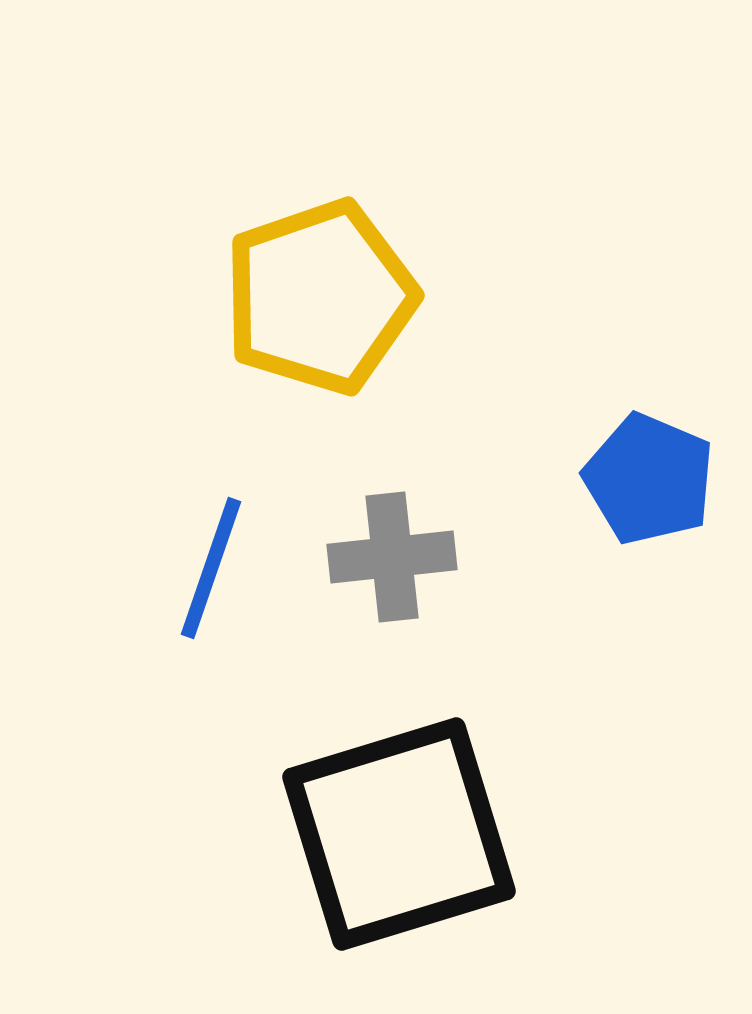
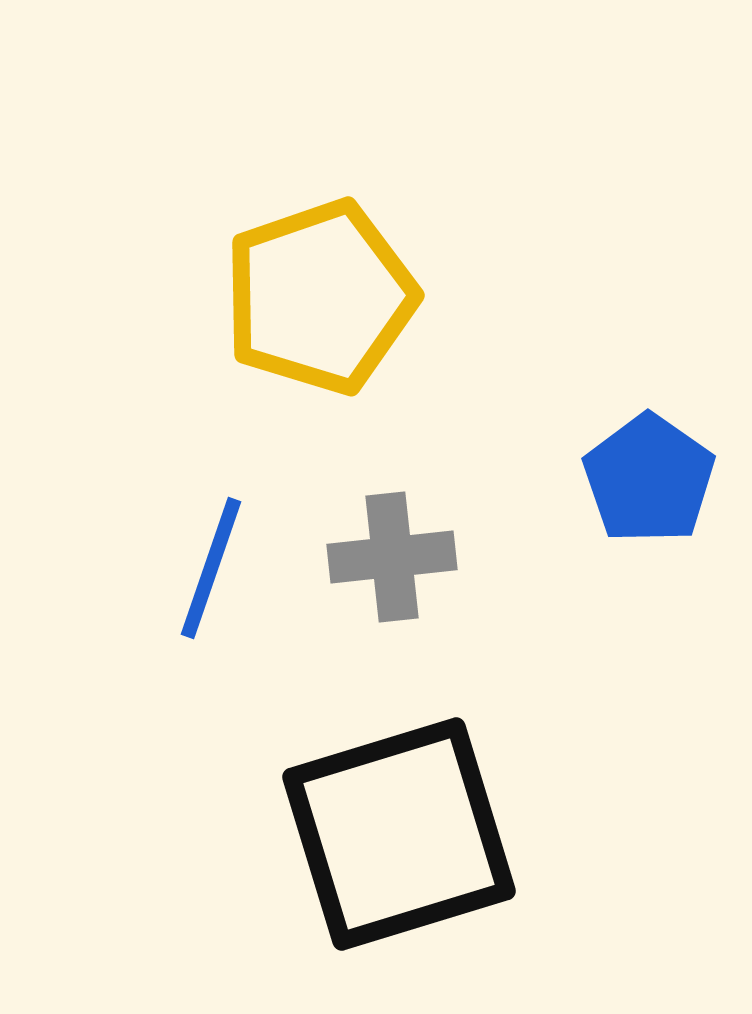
blue pentagon: rotated 12 degrees clockwise
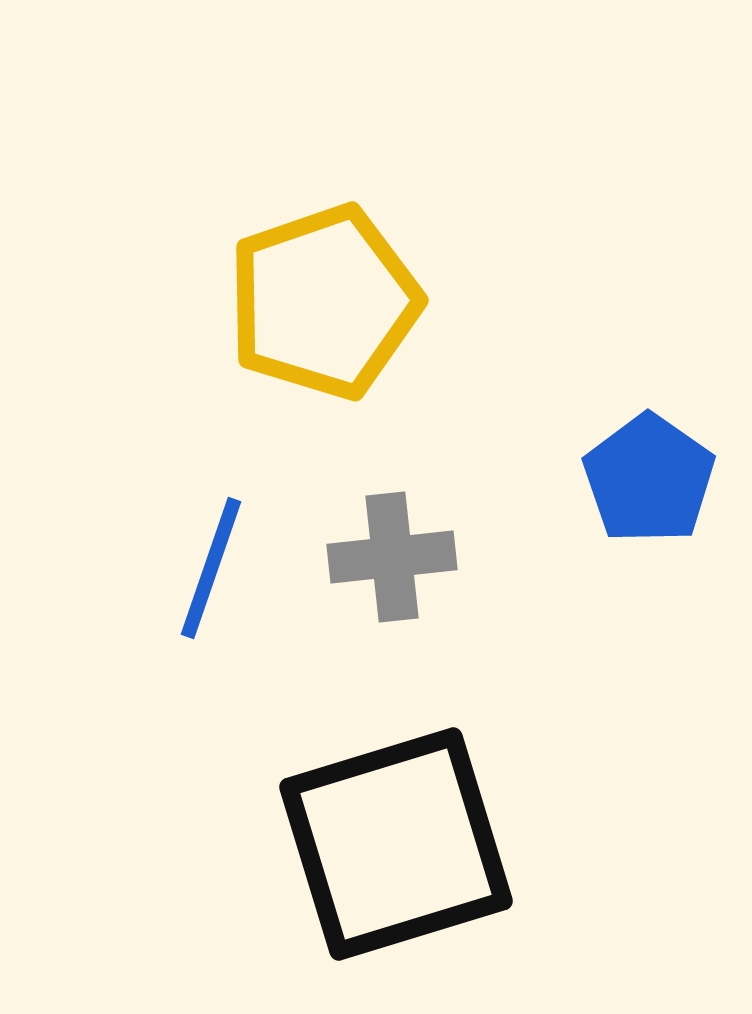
yellow pentagon: moved 4 px right, 5 px down
black square: moved 3 px left, 10 px down
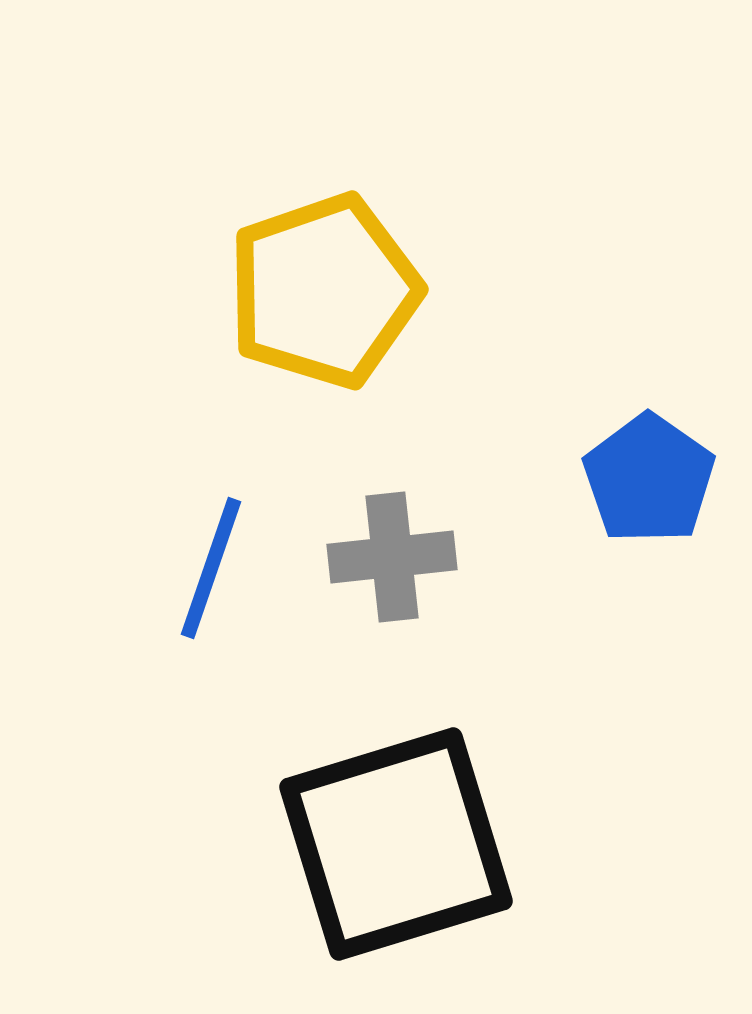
yellow pentagon: moved 11 px up
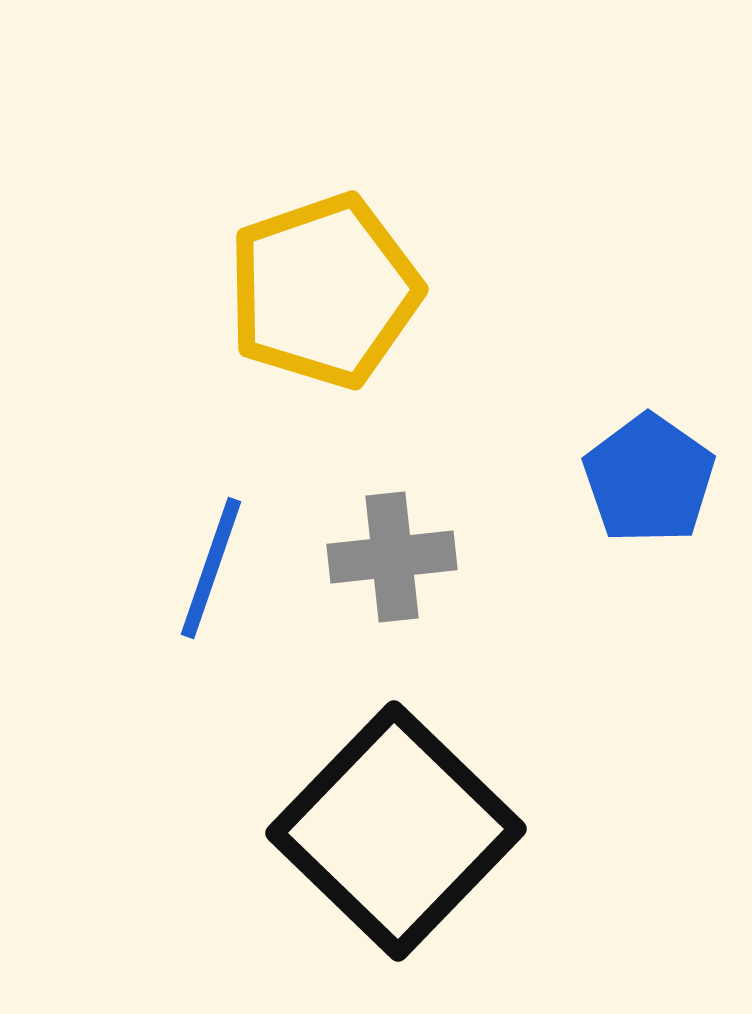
black square: moved 13 px up; rotated 29 degrees counterclockwise
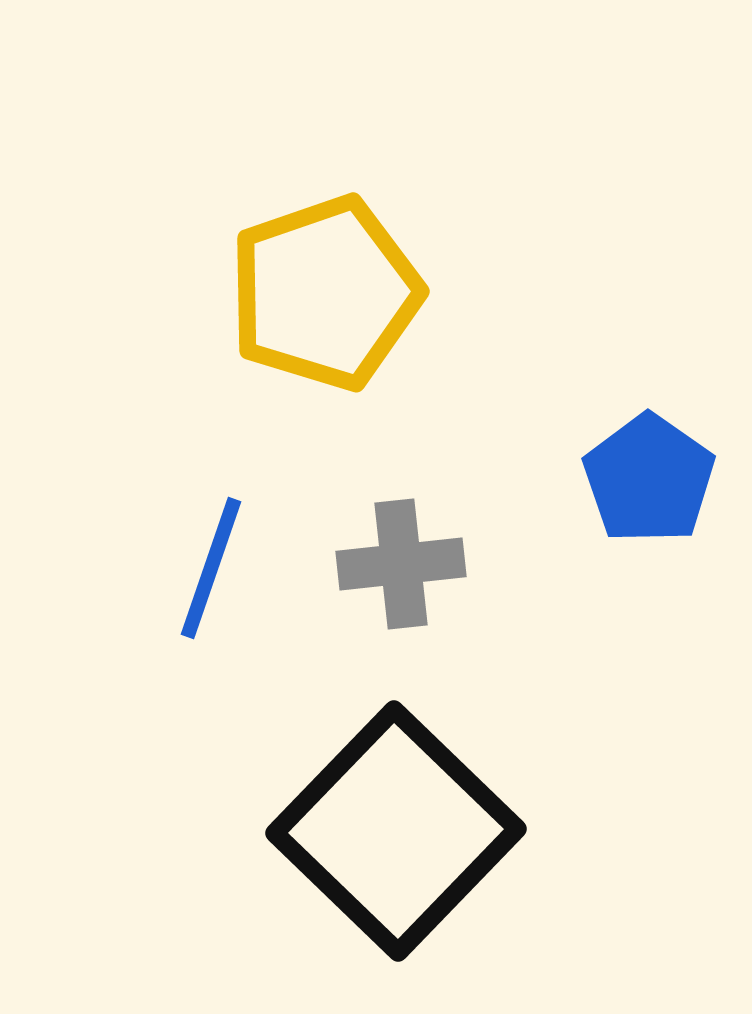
yellow pentagon: moved 1 px right, 2 px down
gray cross: moved 9 px right, 7 px down
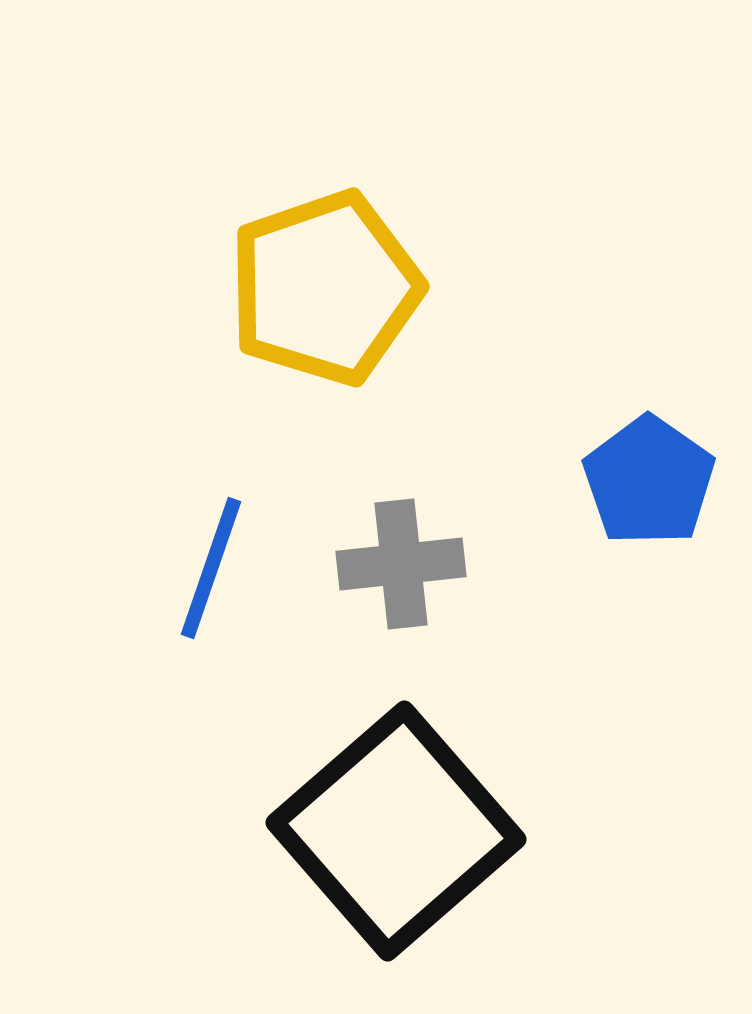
yellow pentagon: moved 5 px up
blue pentagon: moved 2 px down
black square: rotated 5 degrees clockwise
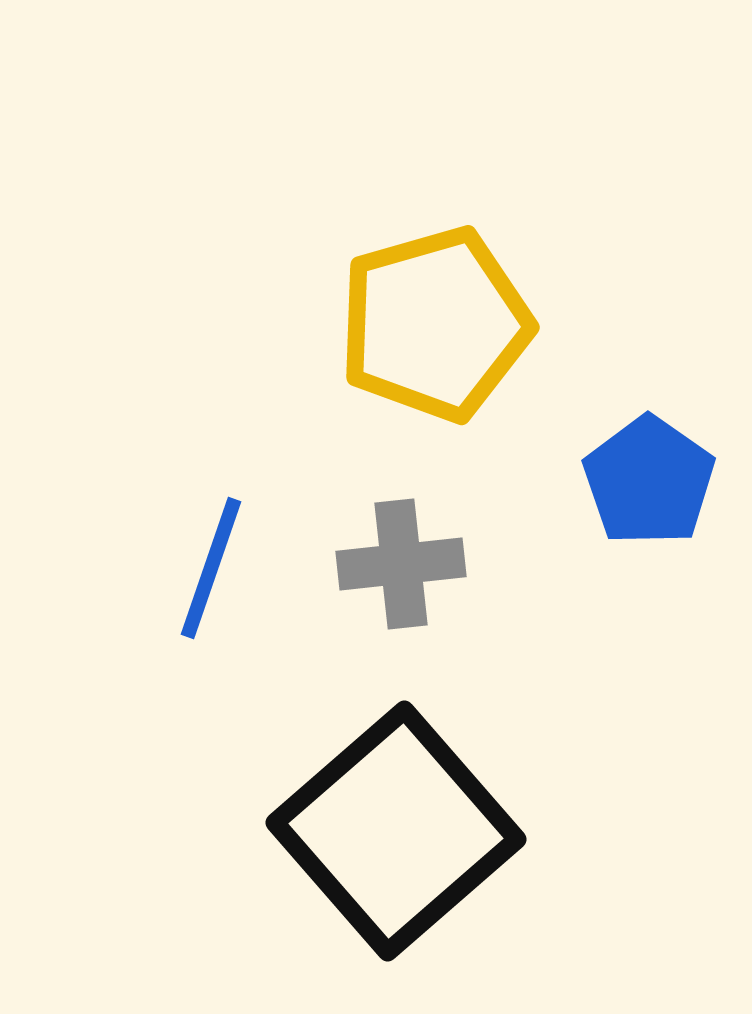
yellow pentagon: moved 110 px right, 36 px down; rotated 3 degrees clockwise
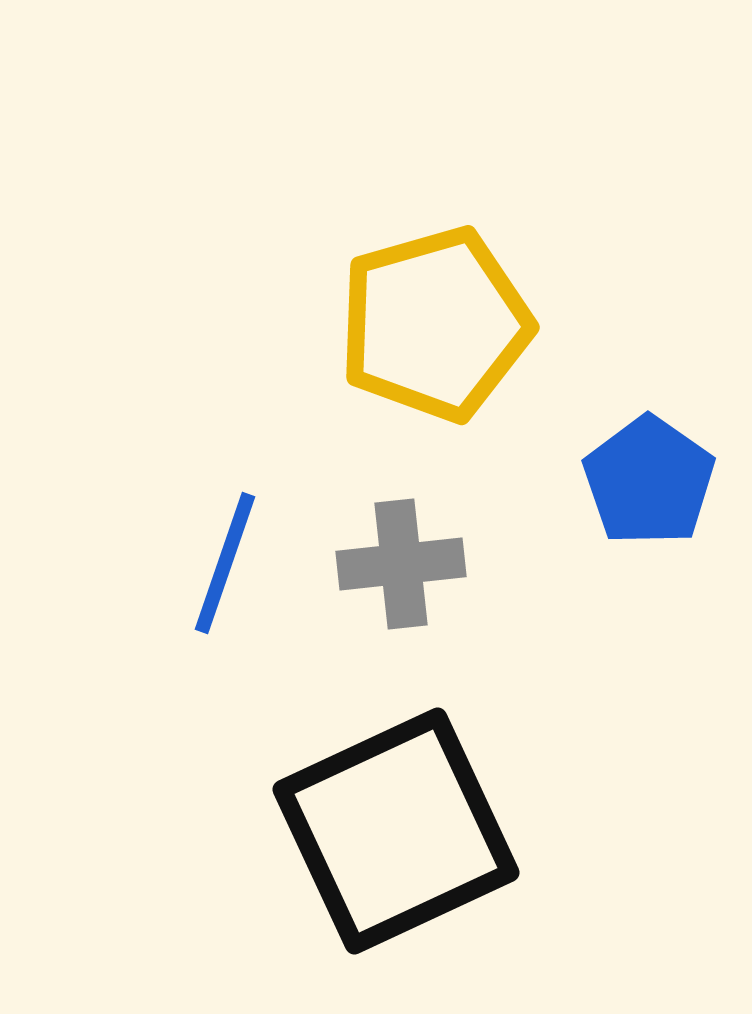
blue line: moved 14 px right, 5 px up
black square: rotated 16 degrees clockwise
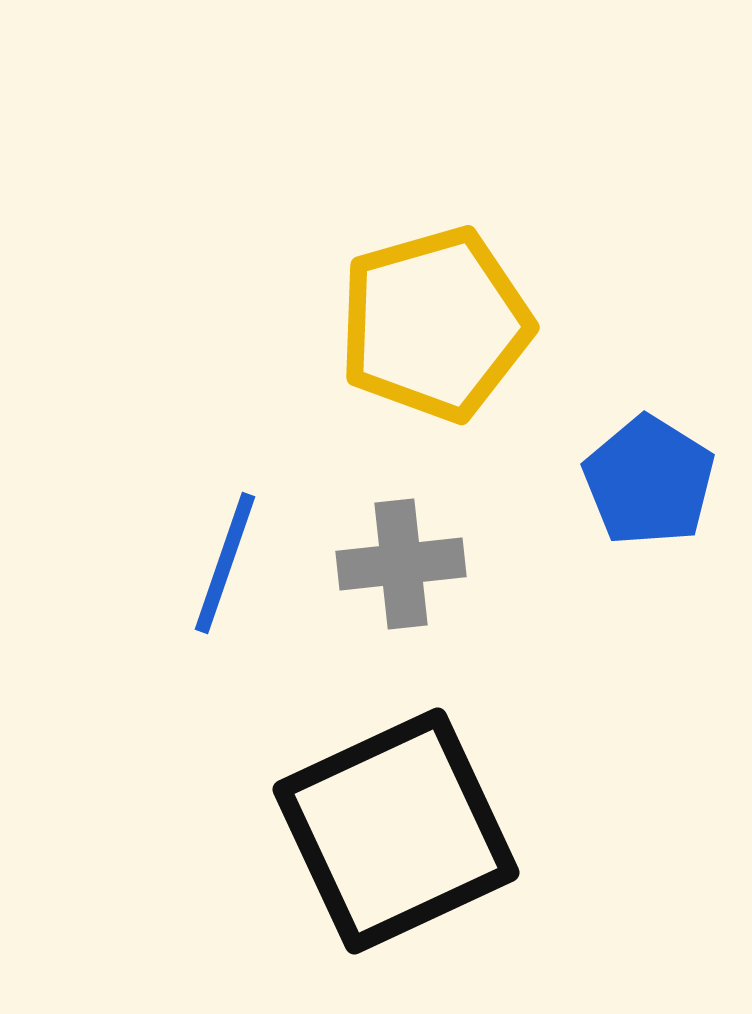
blue pentagon: rotated 3 degrees counterclockwise
